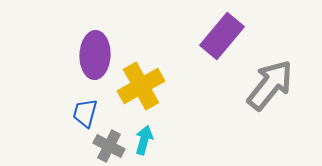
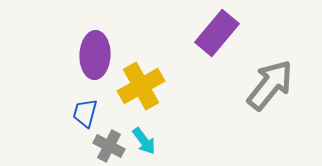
purple rectangle: moved 5 px left, 3 px up
cyan arrow: moved 1 px down; rotated 128 degrees clockwise
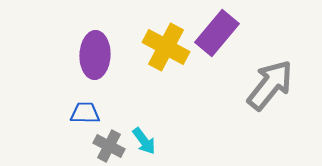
yellow cross: moved 25 px right, 39 px up; rotated 33 degrees counterclockwise
blue trapezoid: rotated 76 degrees clockwise
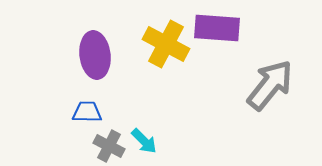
purple rectangle: moved 5 px up; rotated 54 degrees clockwise
yellow cross: moved 3 px up
purple ellipse: rotated 9 degrees counterclockwise
blue trapezoid: moved 2 px right, 1 px up
cyan arrow: rotated 8 degrees counterclockwise
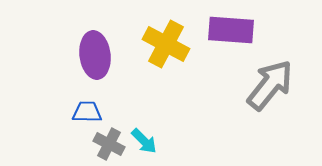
purple rectangle: moved 14 px right, 2 px down
gray cross: moved 2 px up
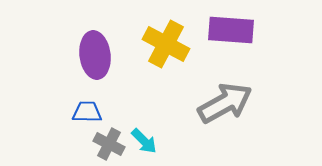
gray arrow: moved 45 px left, 18 px down; rotated 22 degrees clockwise
